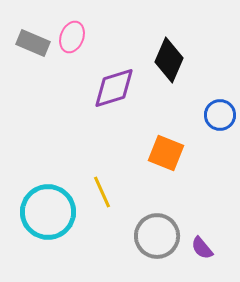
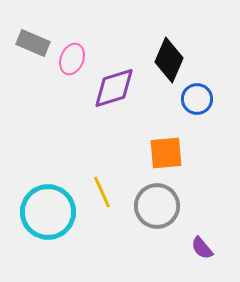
pink ellipse: moved 22 px down
blue circle: moved 23 px left, 16 px up
orange square: rotated 27 degrees counterclockwise
gray circle: moved 30 px up
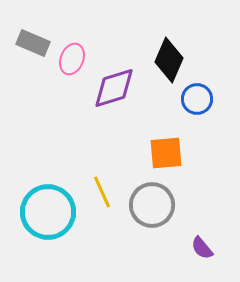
gray circle: moved 5 px left, 1 px up
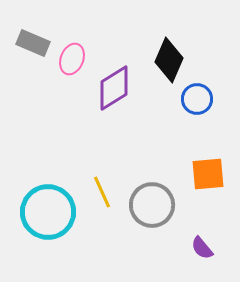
purple diamond: rotated 15 degrees counterclockwise
orange square: moved 42 px right, 21 px down
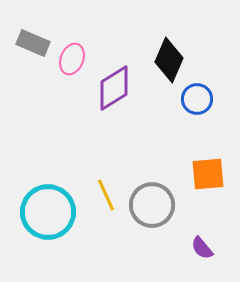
yellow line: moved 4 px right, 3 px down
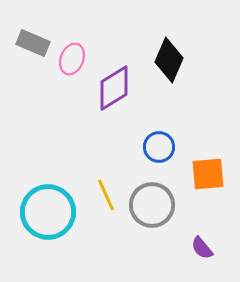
blue circle: moved 38 px left, 48 px down
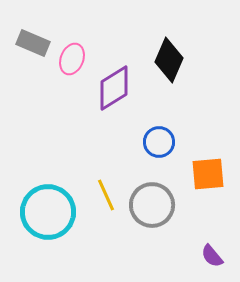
blue circle: moved 5 px up
purple semicircle: moved 10 px right, 8 px down
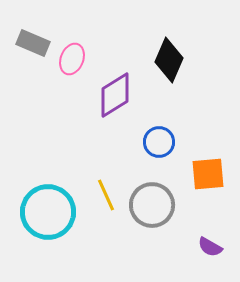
purple diamond: moved 1 px right, 7 px down
purple semicircle: moved 2 px left, 9 px up; rotated 20 degrees counterclockwise
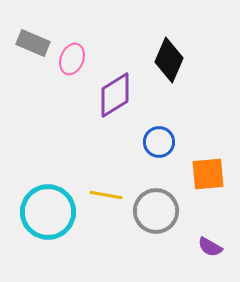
yellow line: rotated 56 degrees counterclockwise
gray circle: moved 4 px right, 6 px down
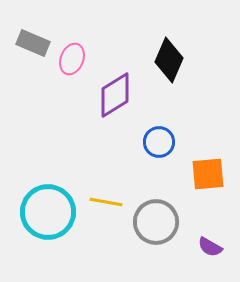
yellow line: moved 7 px down
gray circle: moved 11 px down
